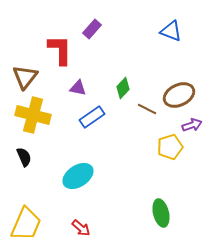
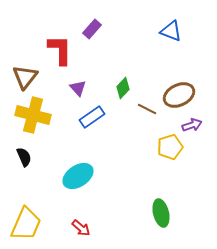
purple triangle: rotated 36 degrees clockwise
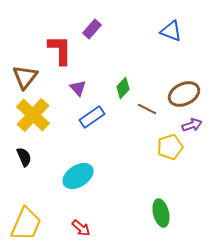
brown ellipse: moved 5 px right, 1 px up
yellow cross: rotated 28 degrees clockwise
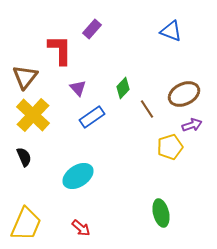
brown line: rotated 30 degrees clockwise
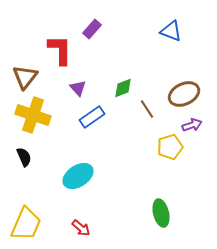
green diamond: rotated 25 degrees clockwise
yellow cross: rotated 24 degrees counterclockwise
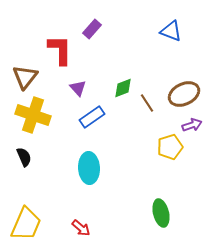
brown line: moved 6 px up
cyan ellipse: moved 11 px right, 8 px up; rotated 60 degrees counterclockwise
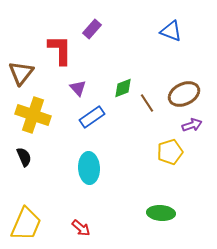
brown triangle: moved 4 px left, 4 px up
yellow pentagon: moved 5 px down
green ellipse: rotated 72 degrees counterclockwise
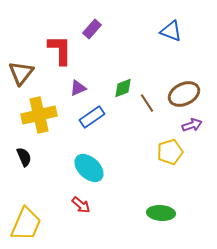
purple triangle: rotated 48 degrees clockwise
yellow cross: moved 6 px right; rotated 32 degrees counterclockwise
cyan ellipse: rotated 44 degrees counterclockwise
red arrow: moved 23 px up
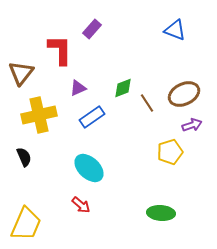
blue triangle: moved 4 px right, 1 px up
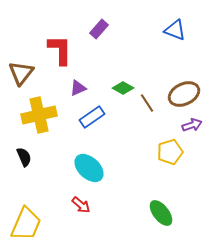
purple rectangle: moved 7 px right
green diamond: rotated 50 degrees clockwise
green ellipse: rotated 48 degrees clockwise
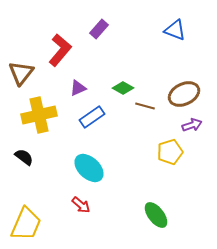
red L-shape: rotated 40 degrees clockwise
brown line: moved 2 px left, 3 px down; rotated 42 degrees counterclockwise
black semicircle: rotated 30 degrees counterclockwise
green ellipse: moved 5 px left, 2 px down
